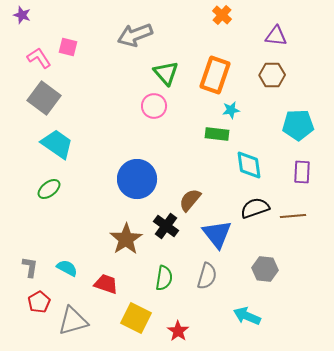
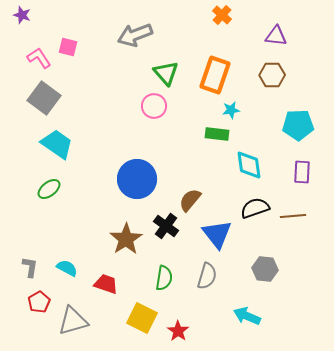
yellow square: moved 6 px right
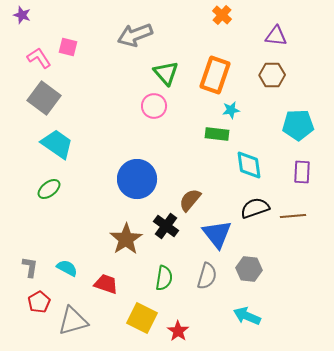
gray hexagon: moved 16 px left
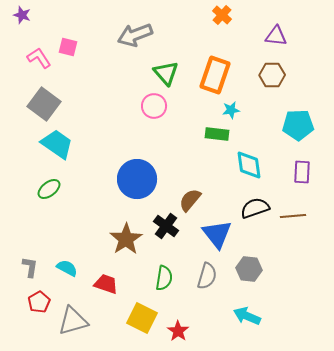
gray square: moved 6 px down
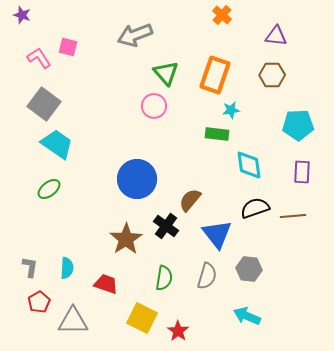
cyan semicircle: rotated 65 degrees clockwise
gray triangle: rotated 16 degrees clockwise
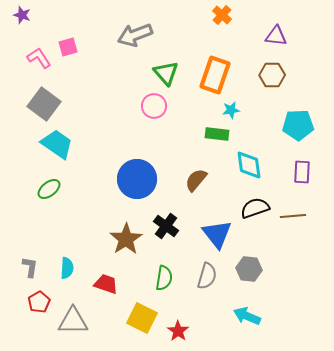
pink square: rotated 30 degrees counterclockwise
brown semicircle: moved 6 px right, 20 px up
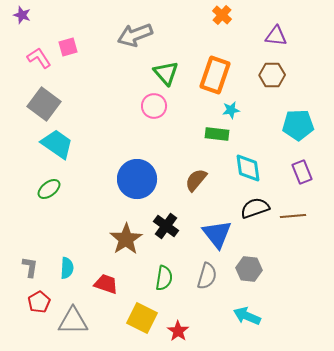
cyan diamond: moved 1 px left, 3 px down
purple rectangle: rotated 25 degrees counterclockwise
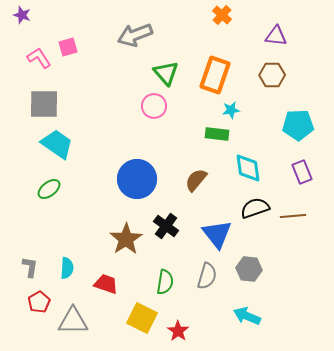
gray square: rotated 36 degrees counterclockwise
green semicircle: moved 1 px right, 4 px down
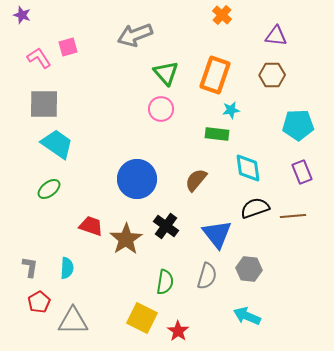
pink circle: moved 7 px right, 3 px down
red trapezoid: moved 15 px left, 58 px up
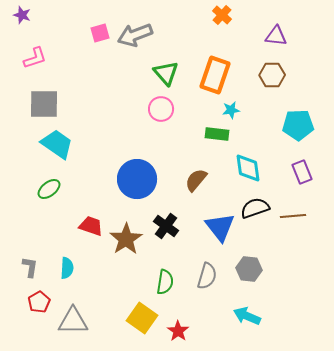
pink square: moved 32 px right, 14 px up
pink L-shape: moved 4 px left; rotated 105 degrees clockwise
blue triangle: moved 3 px right, 7 px up
yellow square: rotated 8 degrees clockwise
